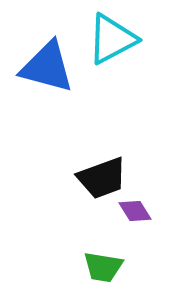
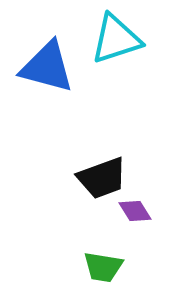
cyan triangle: moved 4 px right; rotated 10 degrees clockwise
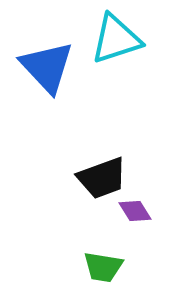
blue triangle: rotated 32 degrees clockwise
